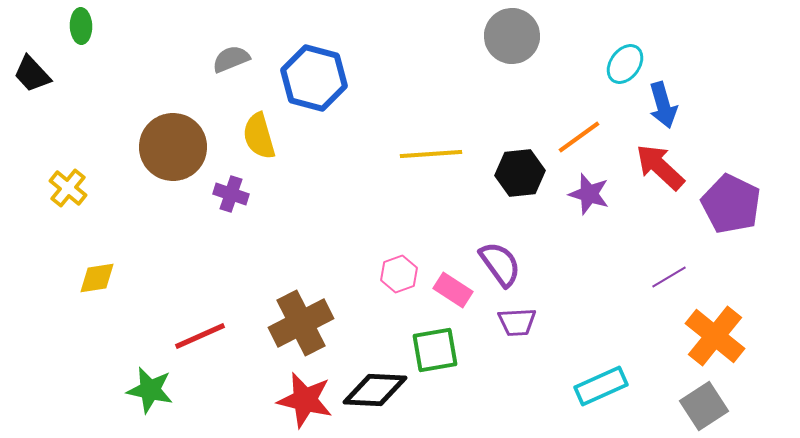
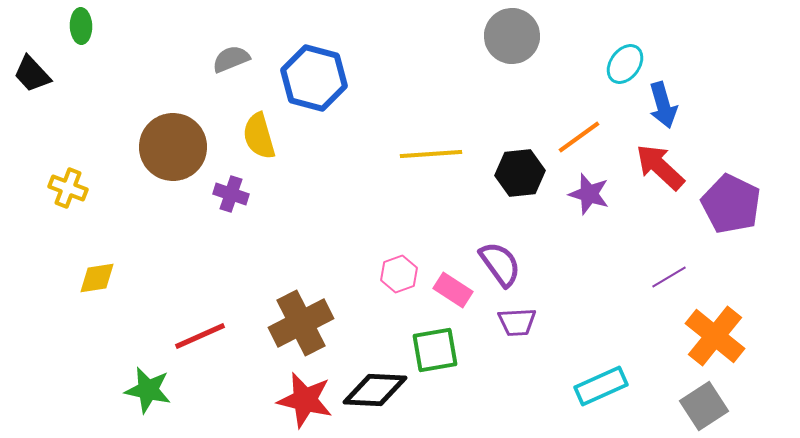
yellow cross: rotated 18 degrees counterclockwise
green star: moved 2 px left
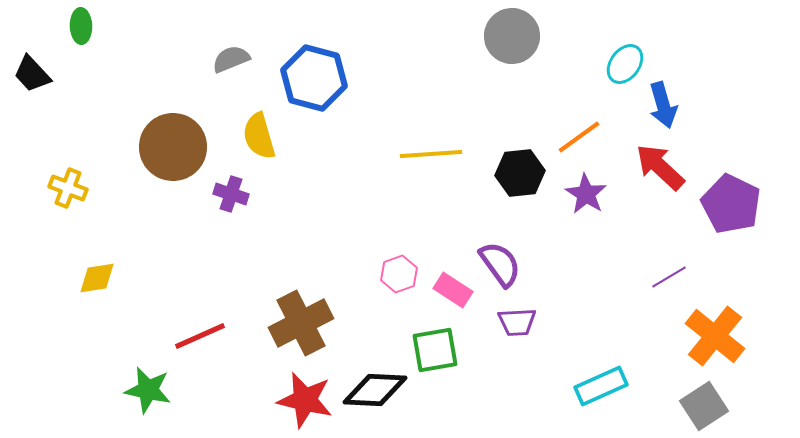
purple star: moved 3 px left; rotated 15 degrees clockwise
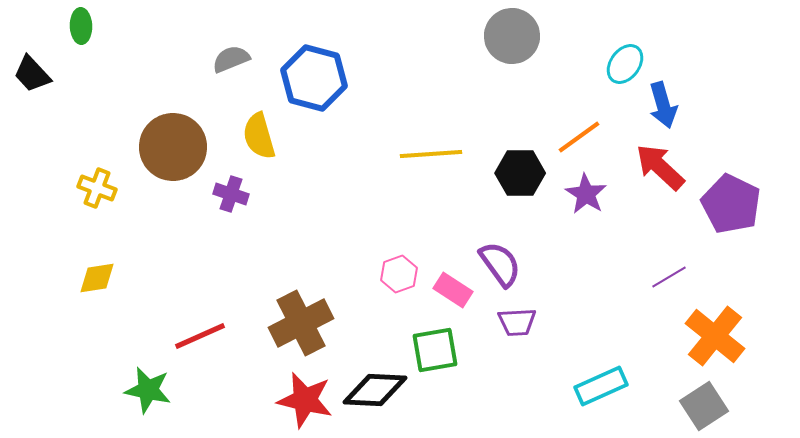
black hexagon: rotated 6 degrees clockwise
yellow cross: moved 29 px right
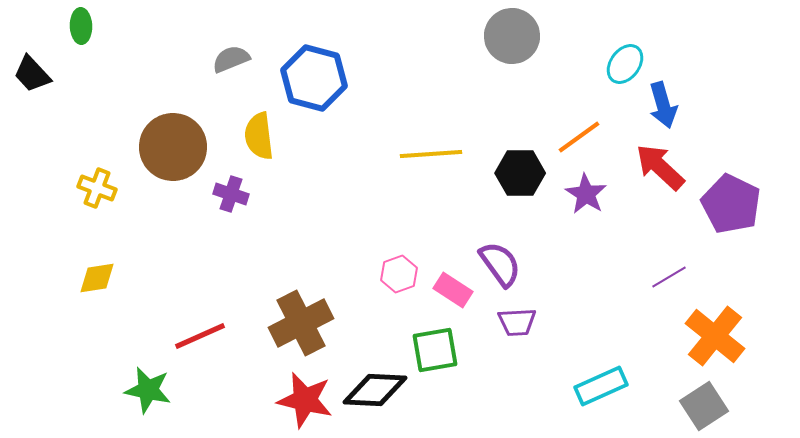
yellow semicircle: rotated 9 degrees clockwise
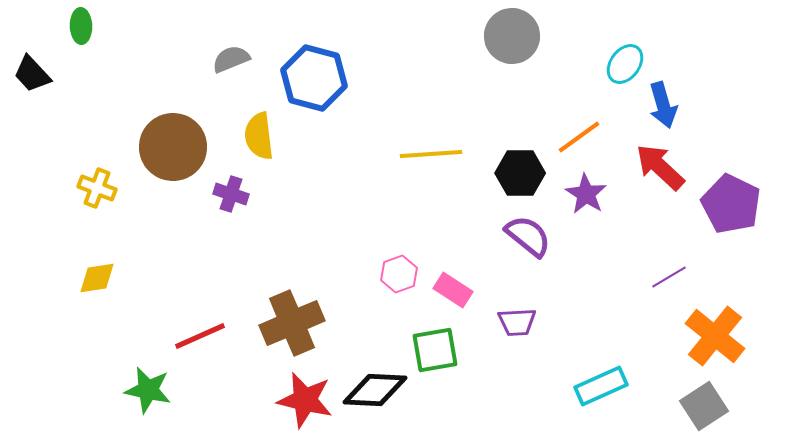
purple semicircle: moved 28 px right, 28 px up; rotated 15 degrees counterclockwise
brown cross: moved 9 px left; rotated 4 degrees clockwise
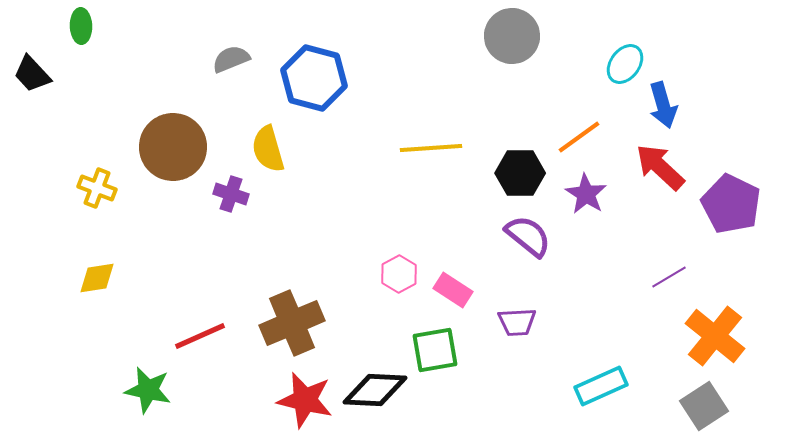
yellow semicircle: moved 9 px right, 13 px down; rotated 9 degrees counterclockwise
yellow line: moved 6 px up
pink hexagon: rotated 9 degrees counterclockwise
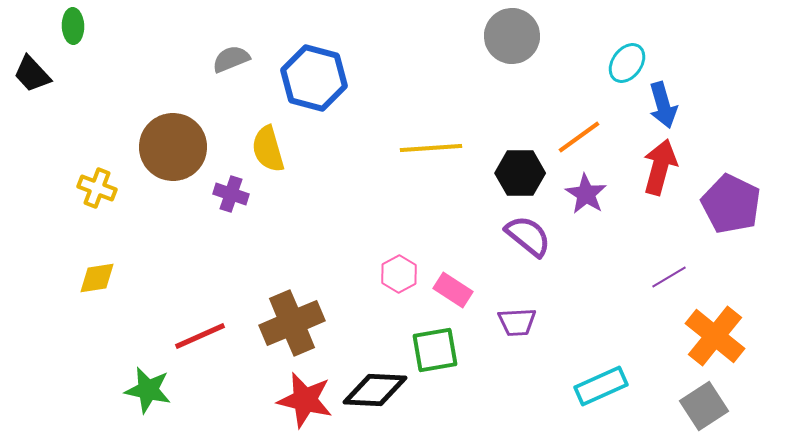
green ellipse: moved 8 px left
cyan ellipse: moved 2 px right, 1 px up
red arrow: rotated 62 degrees clockwise
